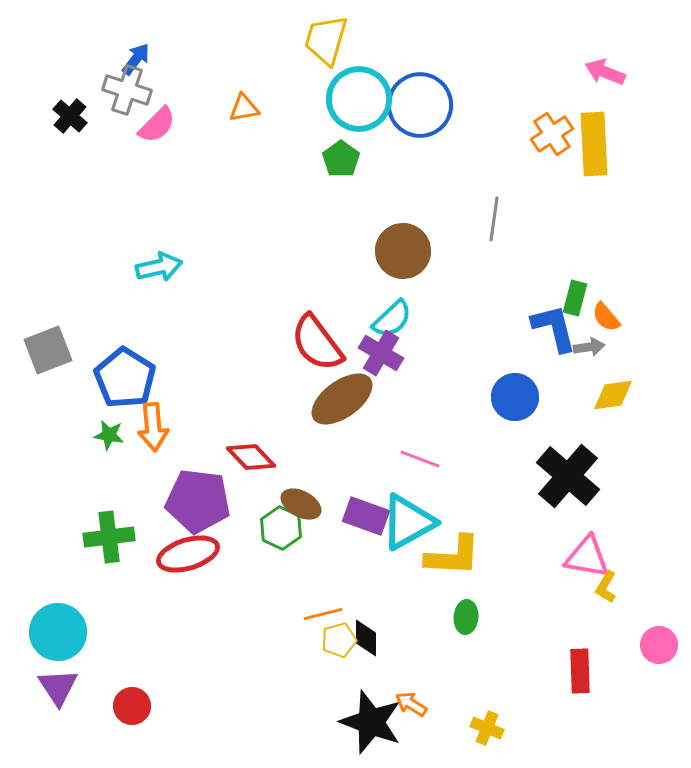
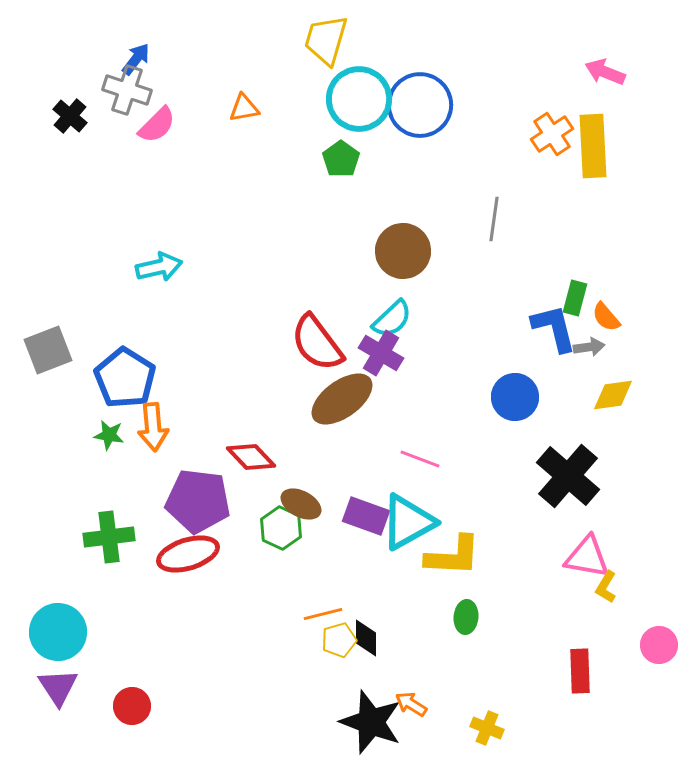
yellow rectangle at (594, 144): moved 1 px left, 2 px down
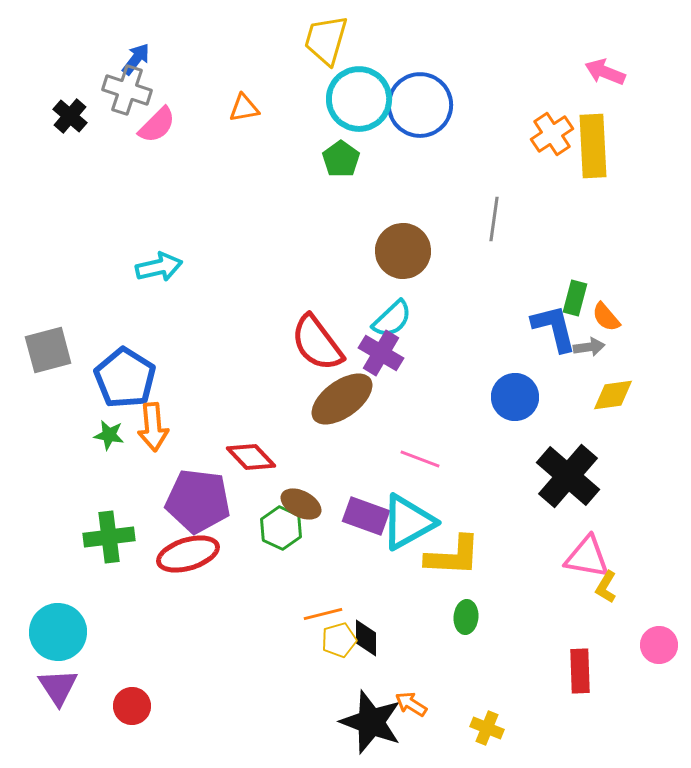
gray square at (48, 350): rotated 6 degrees clockwise
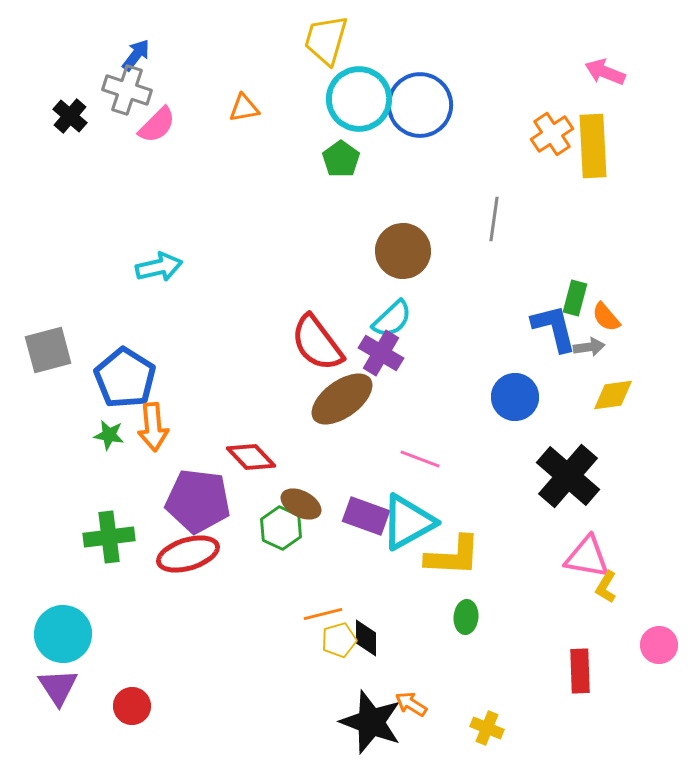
blue arrow at (136, 59): moved 4 px up
cyan circle at (58, 632): moved 5 px right, 2 px down
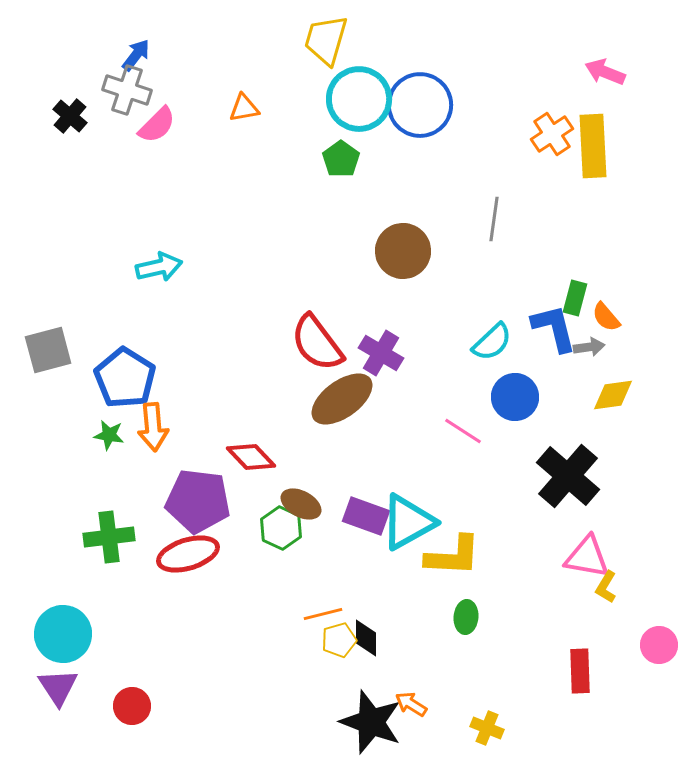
cyan semicircle at (392, 319): moved 100 px right, 23 px down
pink line at (420, 459): moved 43 px right, 28 px up; rotated 12 degrees clockwise
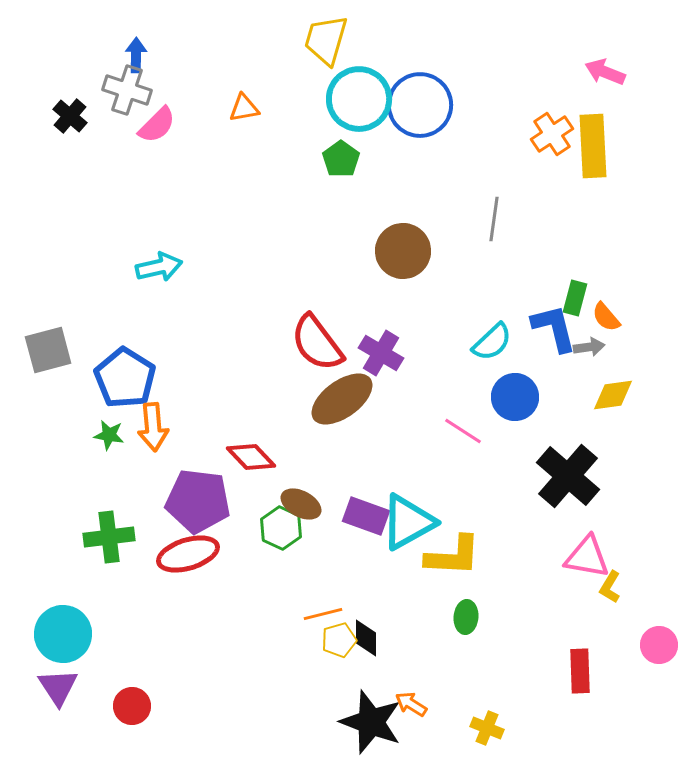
blue arrow at (136, 55): rotated 36 degrees counterclockwise
yellow L-shape at (606, 587): moved 4 px right
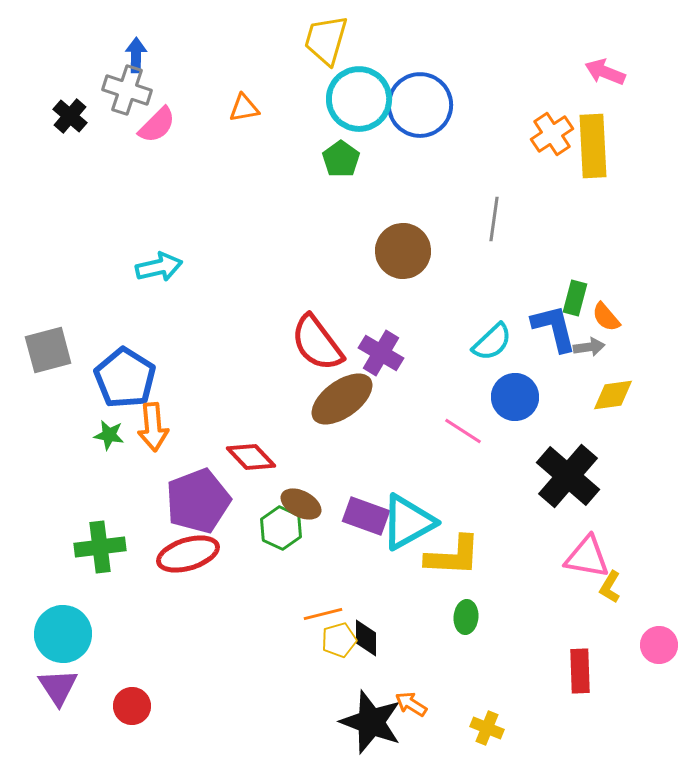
purple pentagon at (198, 501): rotated 28 degrees counterclockwise
green cross at (109, 537): moved 9 px left, 10 px down
